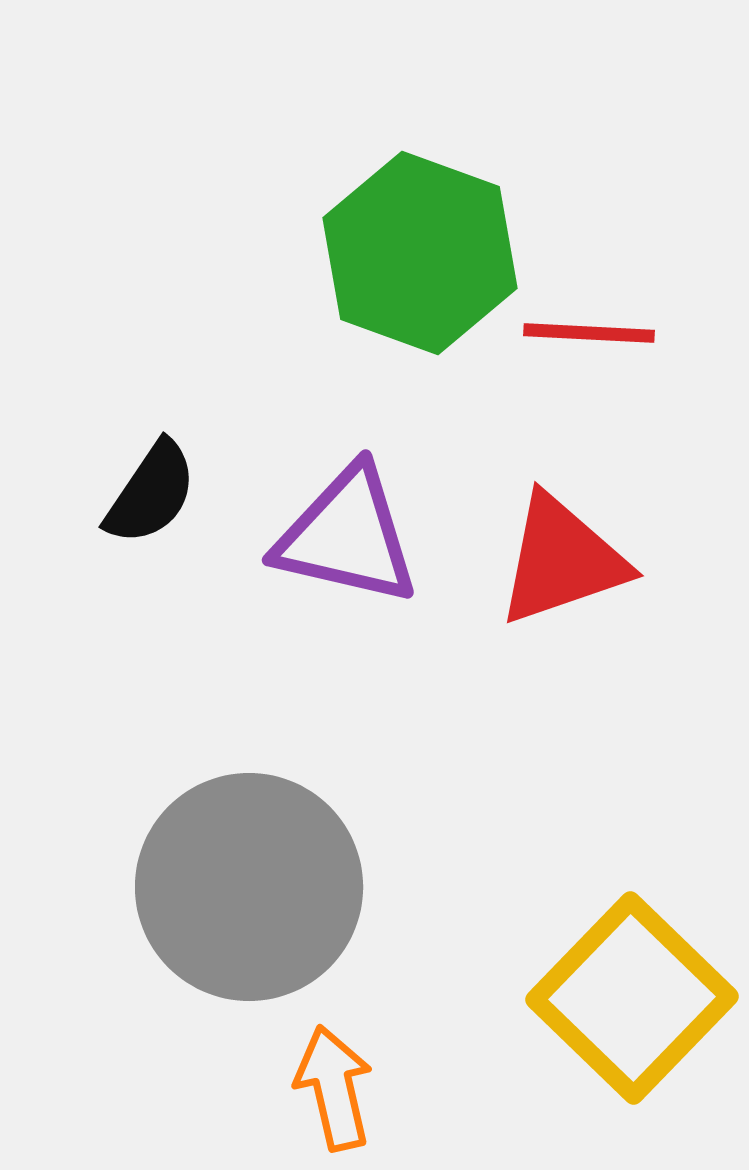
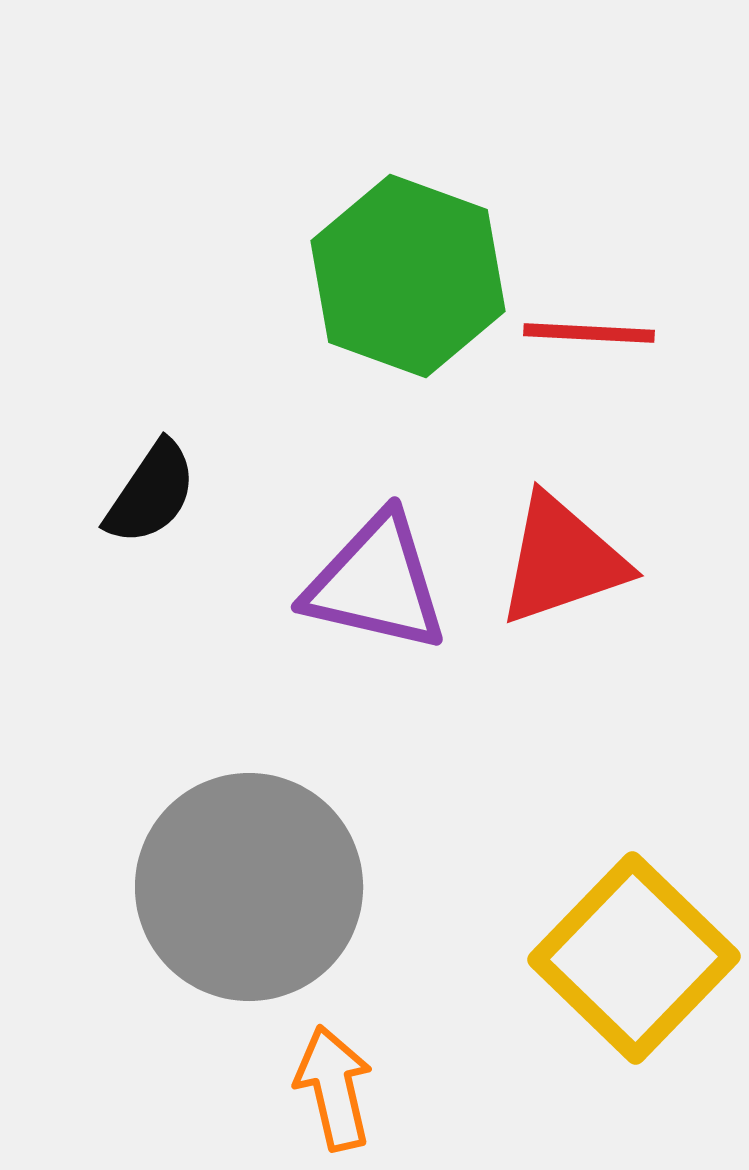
green hexagon: moved 12 px left, 23 px down
purple triangle: moved 29 px right, 47 px down
yellow square: moved 2 px right, 40 px up
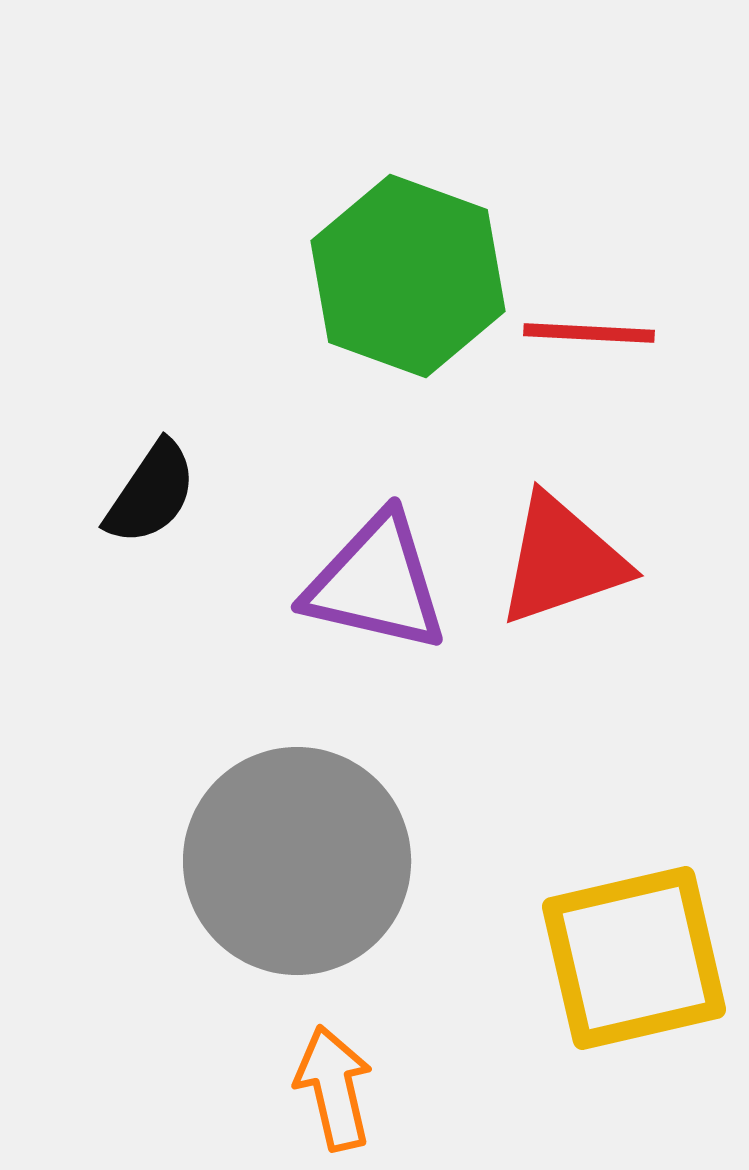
gray circle: moved 48 px right, 26 px up
yellow square: rotated 33 degrees clockwise
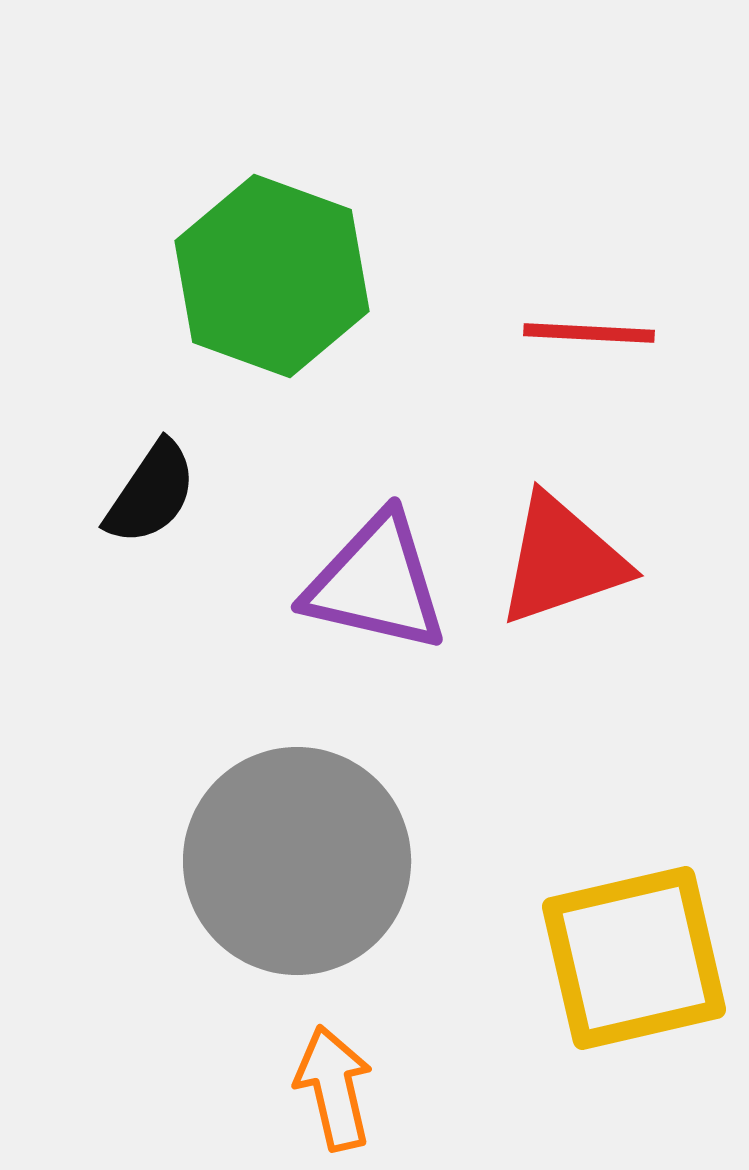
green hexagon: moved 136 px left
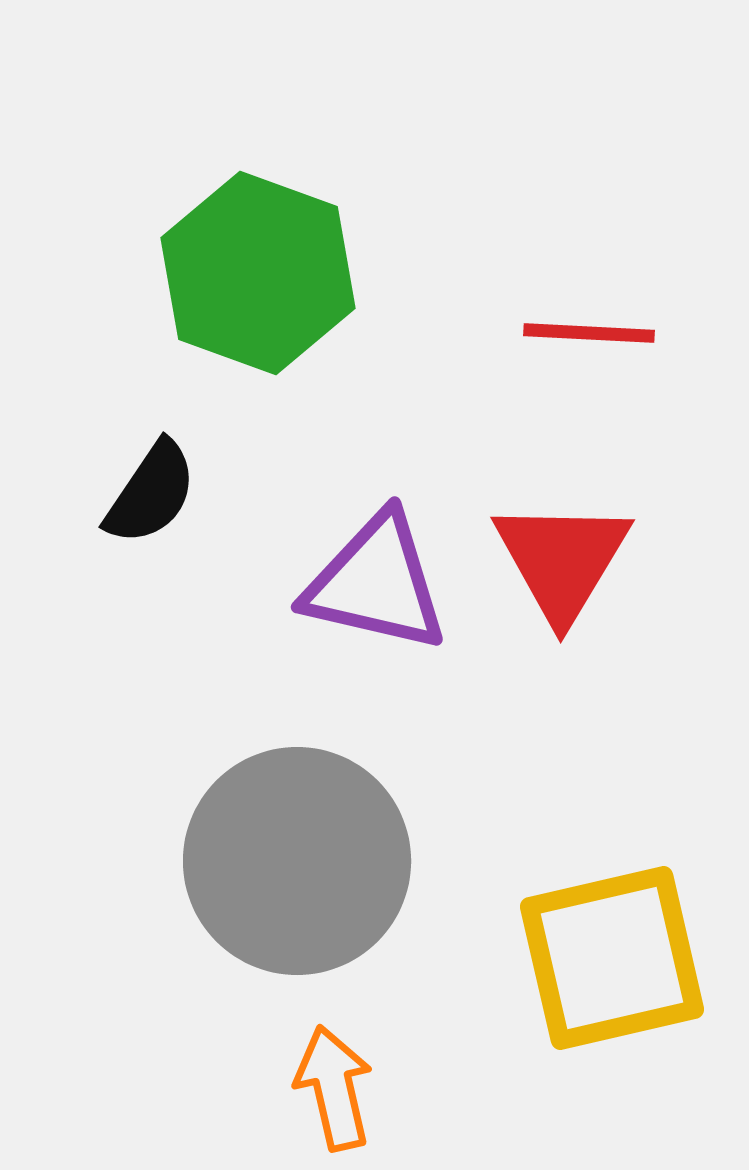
green hexagon: moved 14 px left, 3 px up
red triangle: rotated 40 degrees counterclockwise
yellow square: moved 22 px left
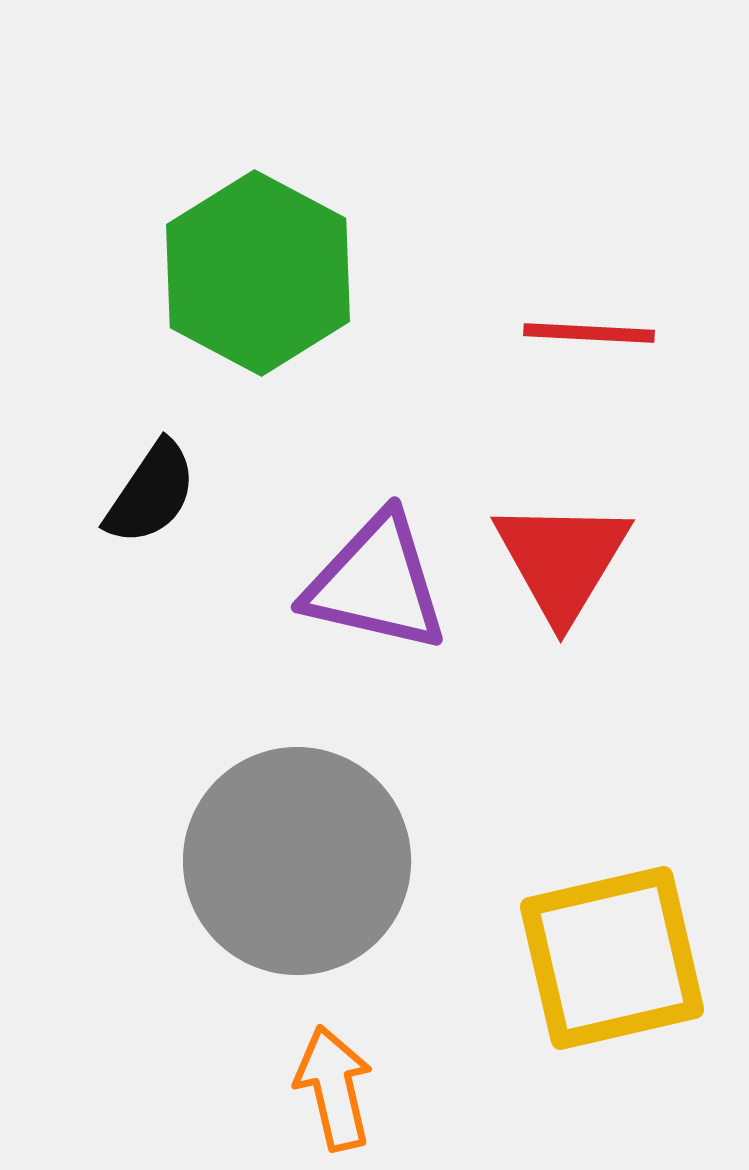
green hexagon: rotated 8 degrees clockwise
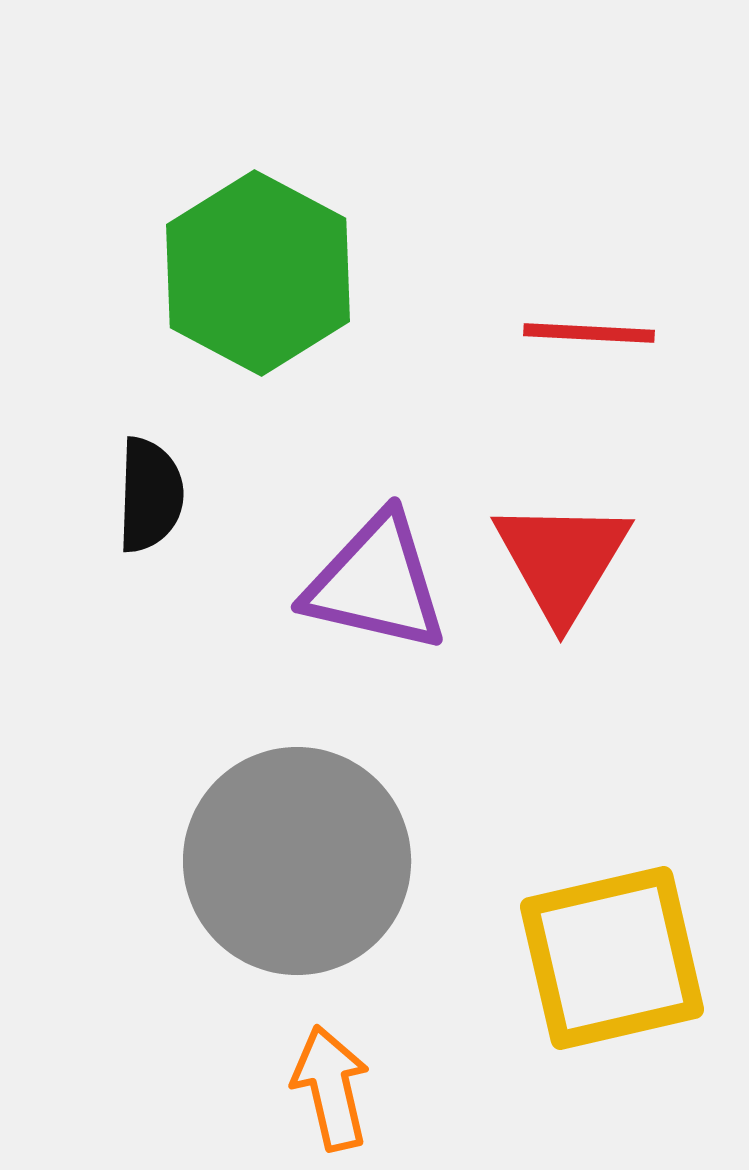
black semicircle: moved 1 px left, 2 px down; rotated 32 degrees counterclockwise
orange arrow: moved 3 px left
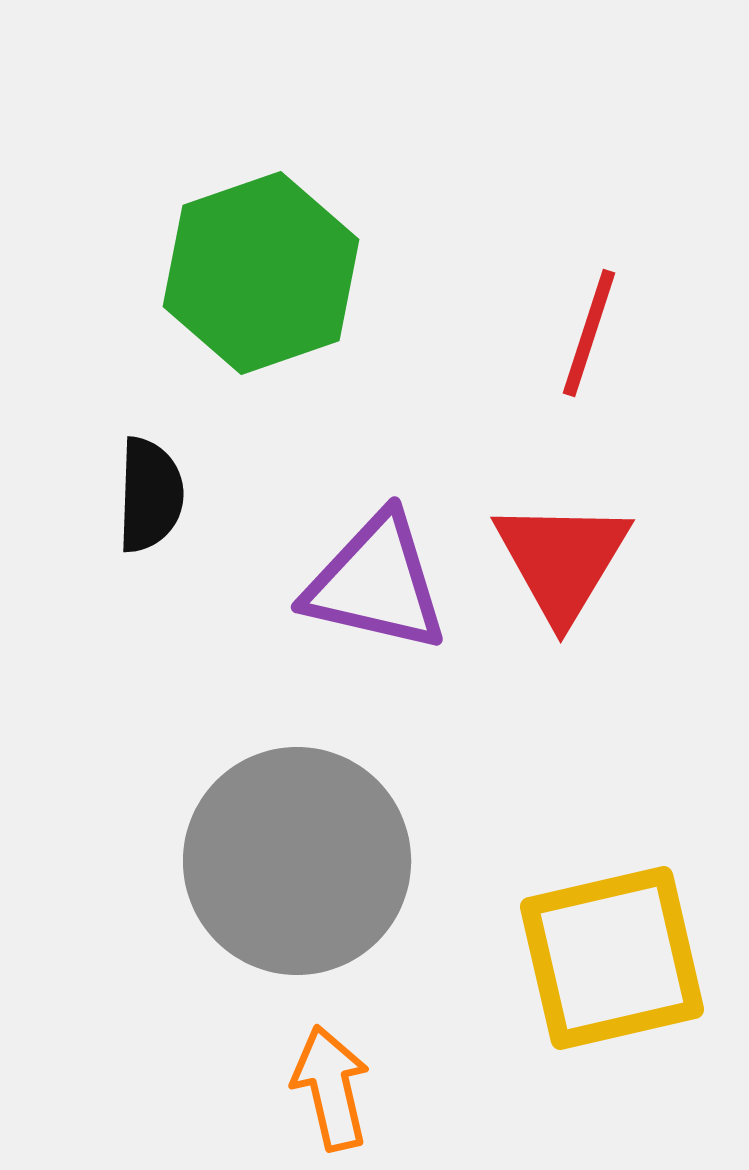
green hexagon: moved 3 px right; rotated 13 degrees clockwise
red line: rotated 75 degrees counterclockwise
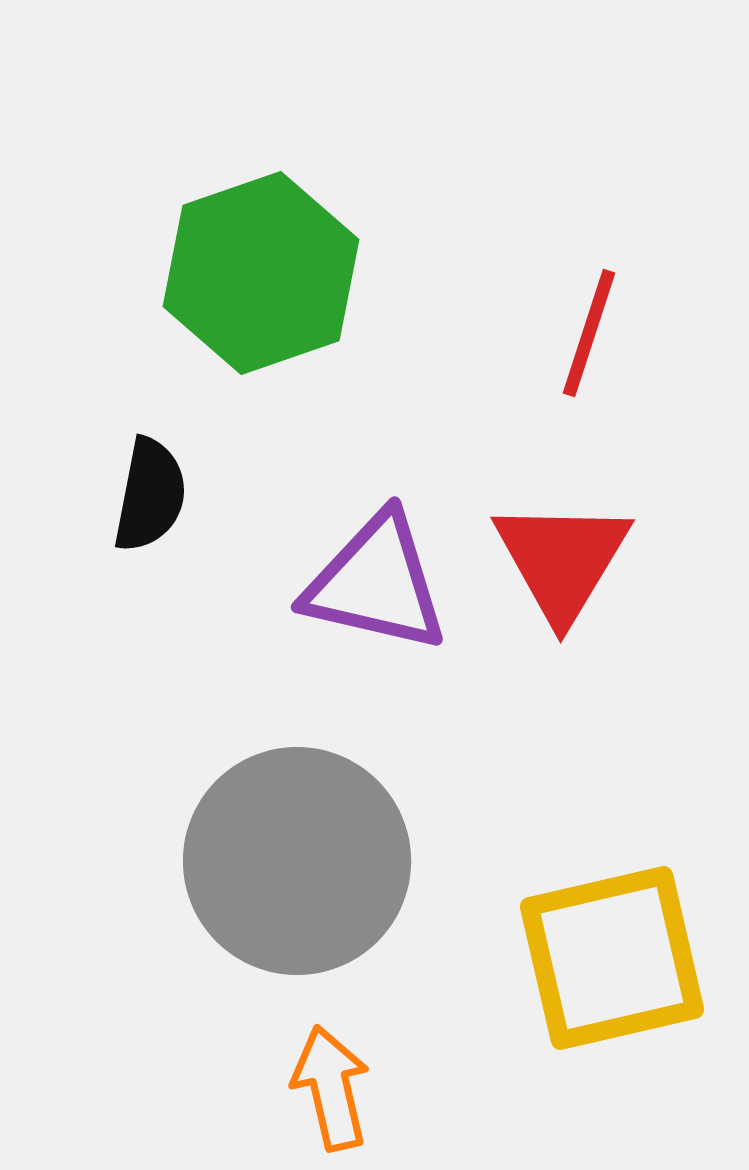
black semicircle: rotated 9 degrees clockwise
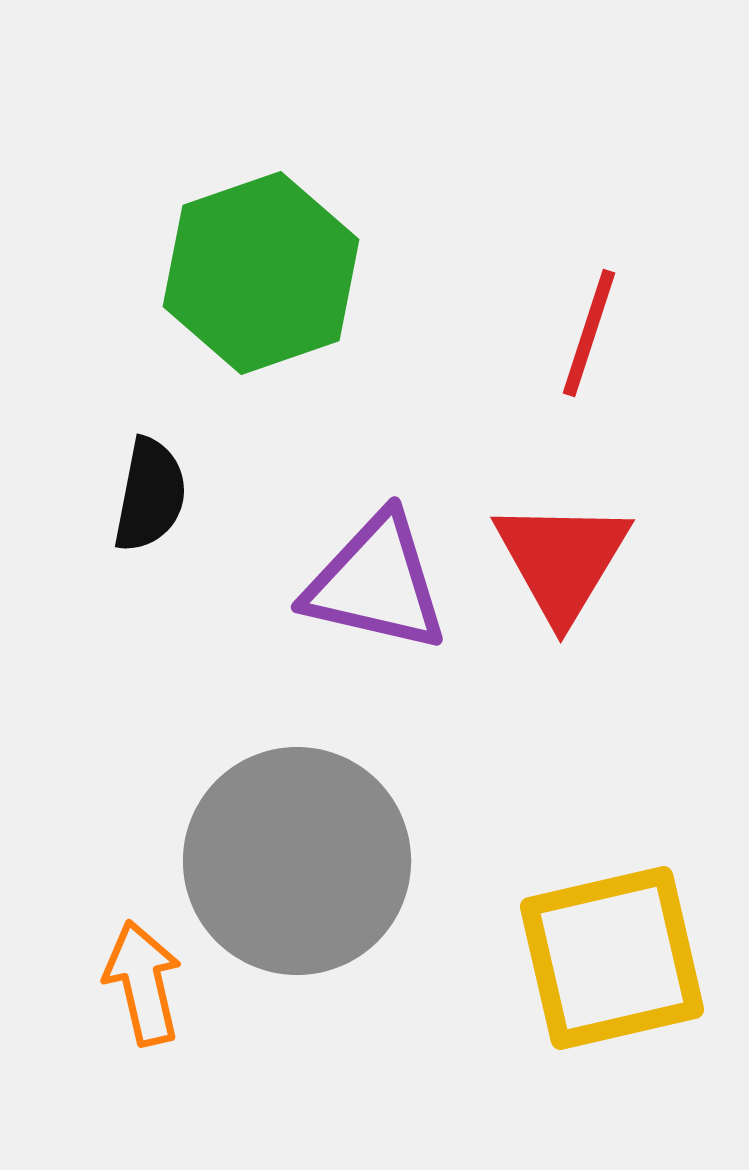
orange arrow: moved 188 px left, 105 px up
